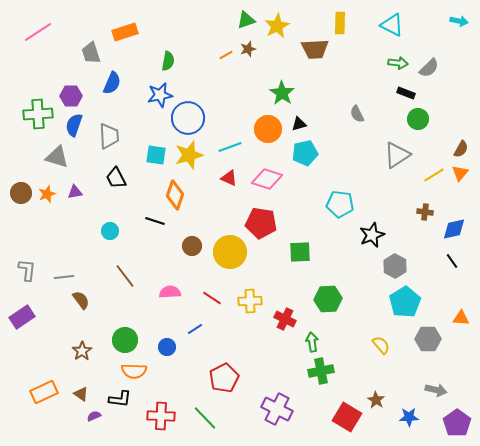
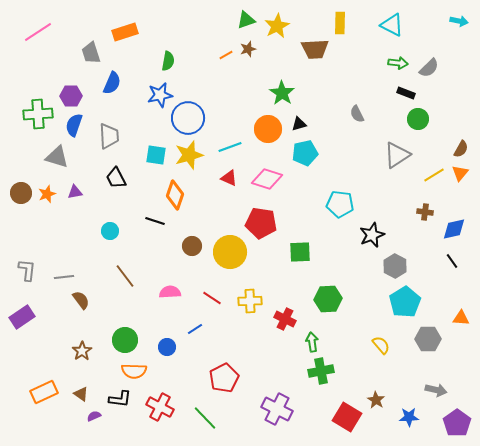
red cross at (161, 416): moved 1 px left, 9 px up; rotated 24 degrees clockwise
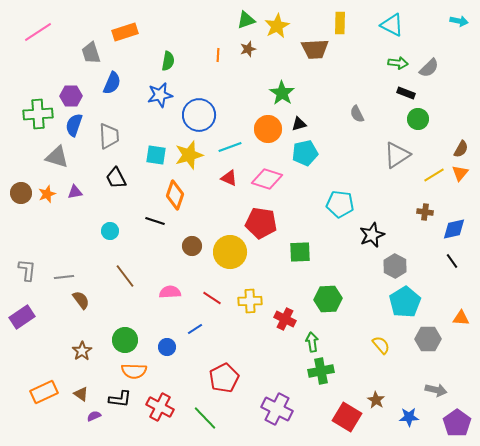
orange line at (226, 55): moved 8 px left; rotated 56 degrees counterclockwise
blue circle at (188, 118): moved 11 px right, 3 px up
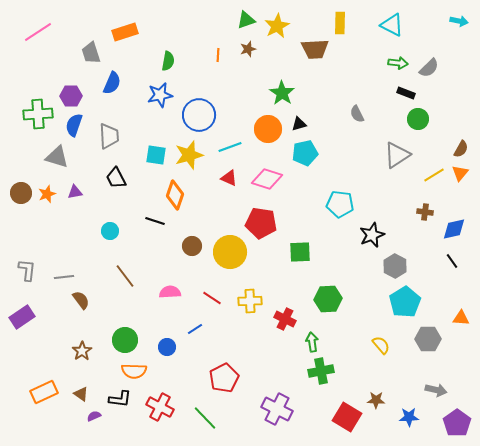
brown star at (376, 400): rotated 30 degrees counterclockwise
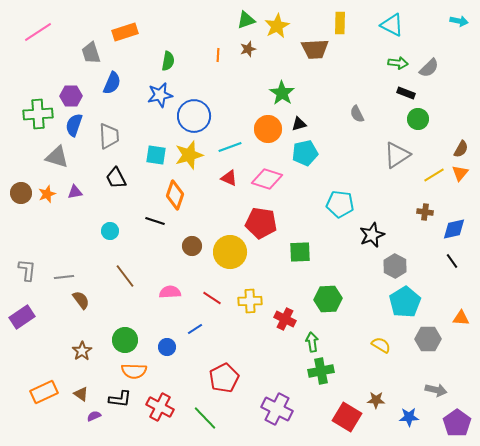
blue circle at (199, 115): moved 5 px left, 1 px down
yellow semicircle at (381, 345): rotated 18 degrees counterclockwise
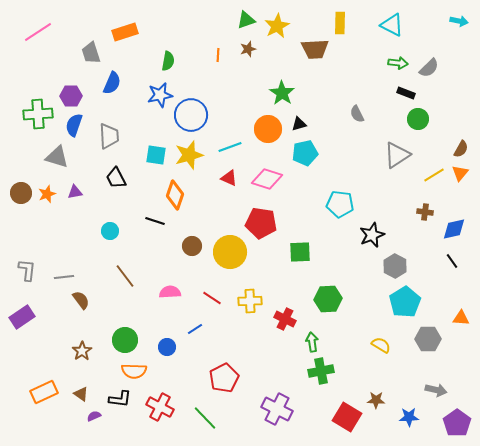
blue circle at (194, 116): moved 3 px left, 1 px up
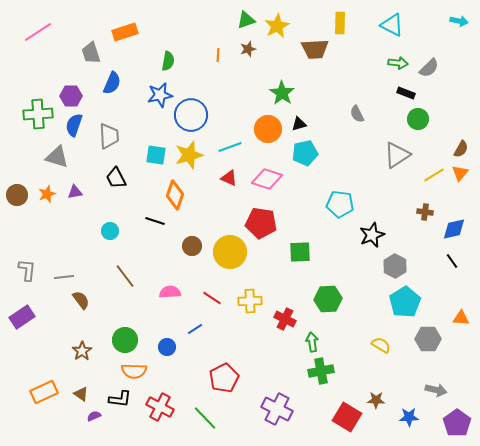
brown circle at (21, 193): moved 4 px left, 2 px down
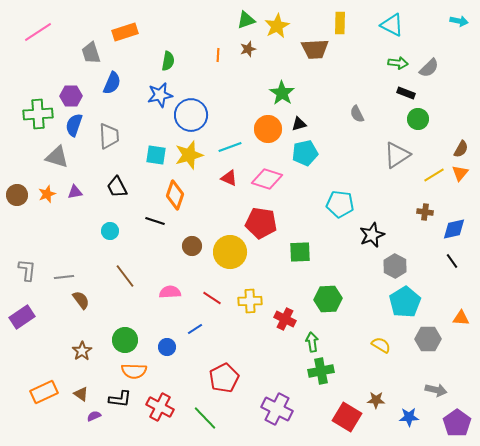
black trapezoid at (116, 178): moved 1 px right, 9 px down
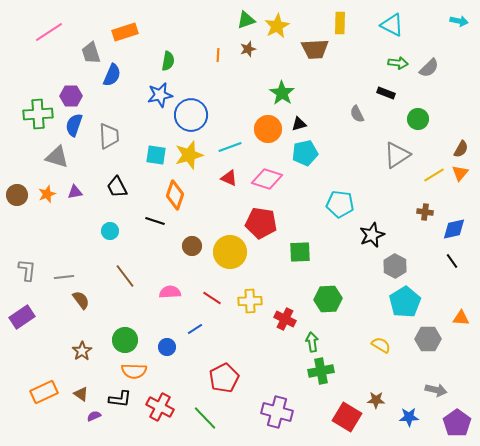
pink line at (38, 32): moved 11 px right
blue semicircle at (112, 83): moved 8 px up
black rectangle at (406, 93): moved 20 px left
purple cross at (277, 409): moved 3 px down; rotated 12 degrees counterclockwise
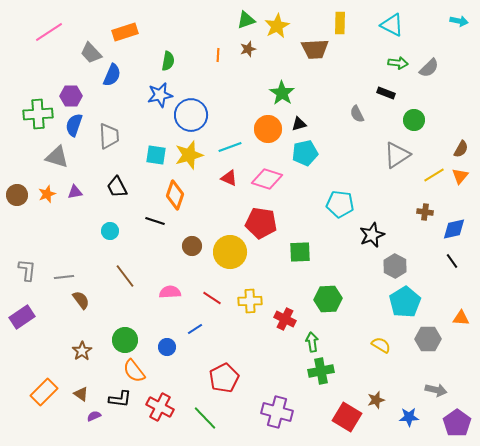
gray trapezoid at (91, 53): rotated 25 degrees counterclockwise
green circle at (418, 119): moved 4 px left, 1 px down
orange triangle at (460, 173): moved 3 px down
orange semicircle at (134, 371): rotated 50 degrees clockwise
orange rectangle at (44, 392): rotated 20 degrees counterclockwise
brown star at (376, 400): rotated 18 degrees counterclockwise
